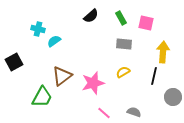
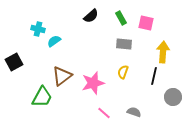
yellow semicircle: rotated 40 degrees counterclockwise
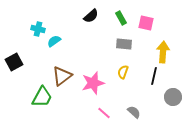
gray semicircle: rotated 24 degrees clockwise
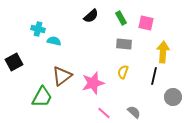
cyan semicircle: rotated 48 degrees clockwise
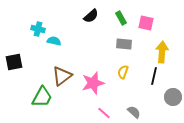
yellow arrow: moved 1 px left
black square: rotated 18 degrees clockwise
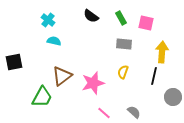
black semicircle: rotated 77 degrees clockwise
cyan cross: moved 10 px right, 9 px up; rotated 24 degrees clockwise
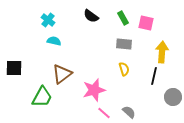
green rectangle: moved 2 px right
black square: moved 6 px down; rotated 12 degrees clockwise
yellow semicircle: moved 1 px right, 3 px up; rotated 144 degrees clockwise
brown triangle: moved 2 px up
pink star: moved 1 px right, 7 px down
gray semicircle: moved 5 px left
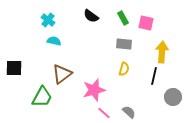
yellow semicircle: rotated 32 degrees clockwise
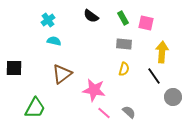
cyan cross: rotated 16 degrees clockwise
black line: rotated 48 degrees counterclockwise
pink star: rotated 25 degrees clockwise
green trapezoid: moved 7 px left, 11 px down
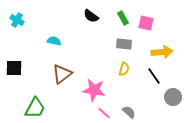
cyan cross: moved 31 px left; rotated 24 degrees counterclockwise
yellow arrow: rotated 80 degrees clockwise
